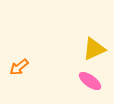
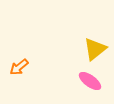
yellow triangle: moved 1 px right; rotated 15 degrees counterclockwise
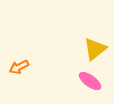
orange arrow: rotated 12 degrees clockwise
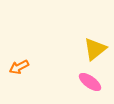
pink ellipse: moved 1 px down
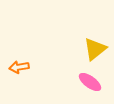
orange arrow: rotated 18 degrees clockwise
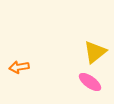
yellow triangle: moved 3 px down
